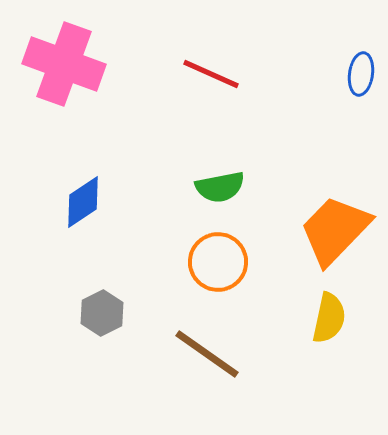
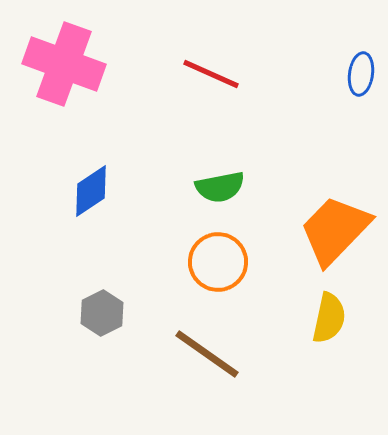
blue diamond: moved 8 px right, 11 px up
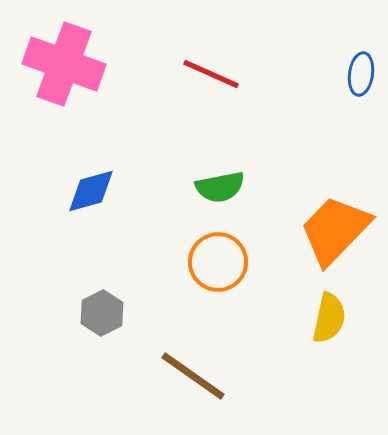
blue diamond: rotated 18 degrees clockwise
brown line: moved 14 px left, 22 px down
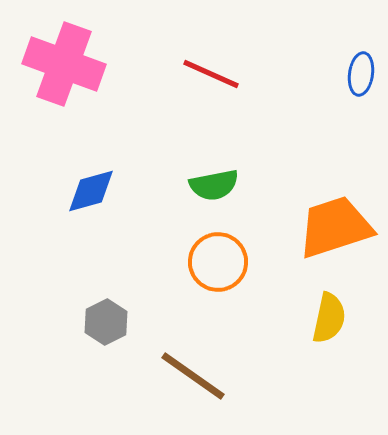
green semicircle: moved 6 px left, 2 px up
orange trapezoid: moved 3 px up; rotated 28 degrees clockwise
gray hexagon: moved 4 px right, 9 px down
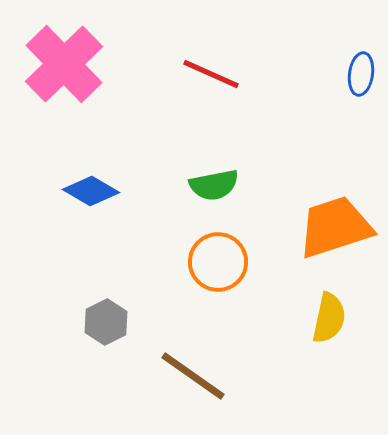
pink cross: rotated 26 degrees clockwise
blue diamond: rotated 46 degrees clockwise
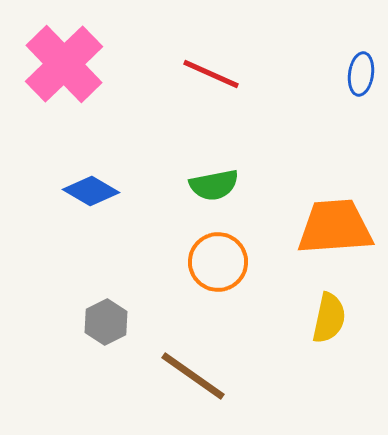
orange trapezoid: rotated 14 degrees clockwise
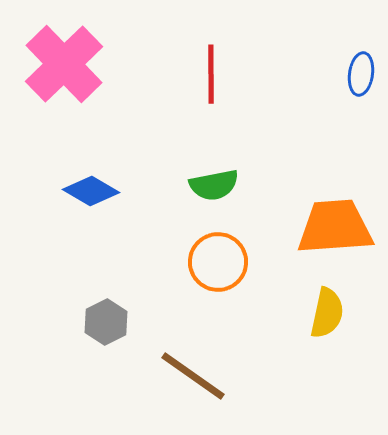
red line: rotated 66 degrees clockwise
yellow semicircle: moved 2 px left, 5 px up
